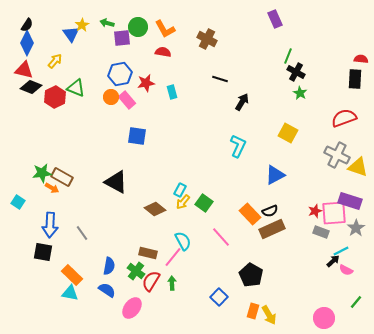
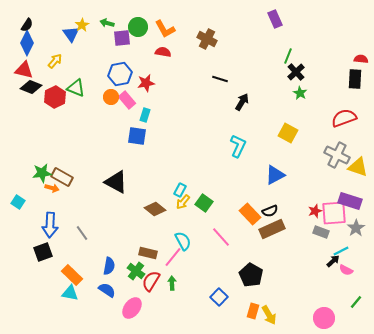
black cross at (296, 72): rotated 18 degrees clockwise
cyan rectangle at (172, 92): moved 27 px left, 23 px down; rotated 32 degrees clockwise
orange arrow at (52, 188): rotated 16 degrees counterclockwise
black square at (43, 252): rotated 30 degrees counterclockwise
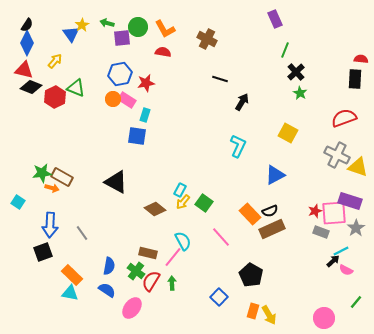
green line at (288, 56): moved 3 px left, 6 px up
orange circle at (111, 97): moved 2 px right, 2 px down
pink rectangle at (127, 100): rotated 18 degrees counterclockwise
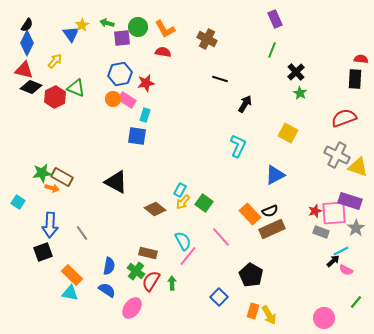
green line at (285, 50): moved 13 px left
black arrow at (242, 102): moved 3 px right, 2 px down
pink line at (173, 257): moved 15 px right, 1 px up
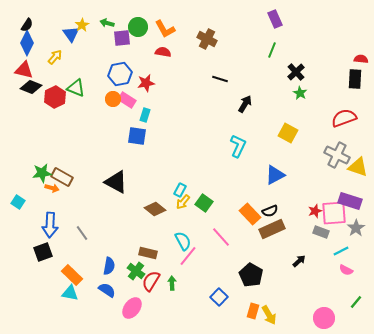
yellow arrow at (55, 61): moved 4 px up
black arrow at (333, 261): moved 34 px left
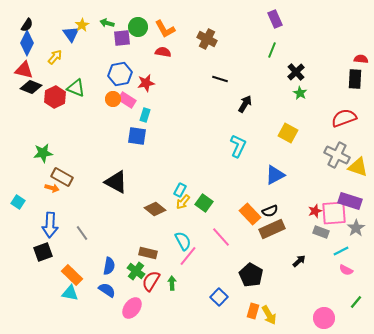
green star at (42, 173): moved 1 px right, 20 px up
